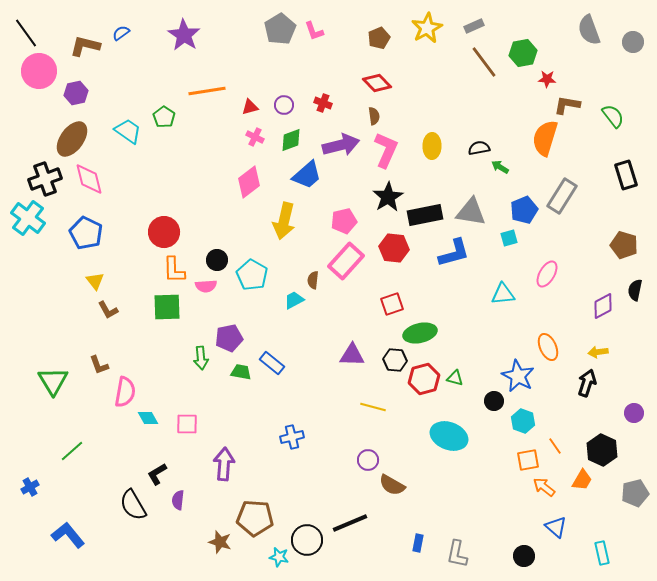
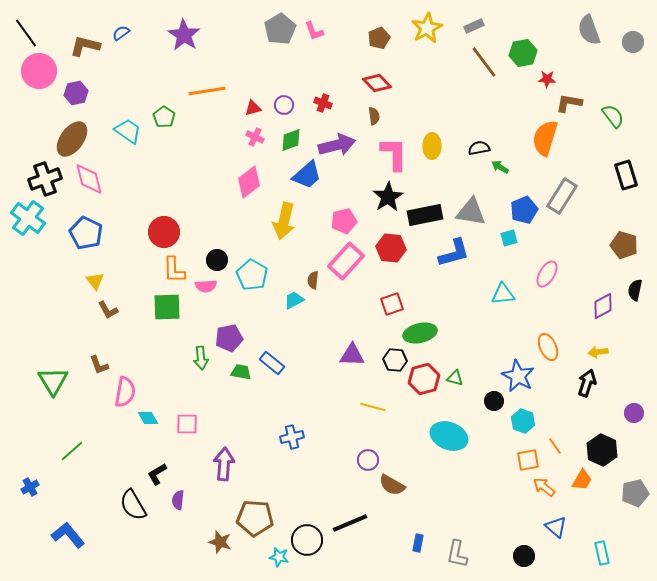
brown L-shape at (567, 105): moved 2 px right, 2 px up
red triangle at (250, 107): moved 3 px right, 1 px down
purple arrow at (341, 145): moved 4 px left
pink L-shape at (386, 150): moved 8 px right, 4 px down; rotated 24 degrees counterclockwise
red hexagon at (394, 248): moved 3 px left
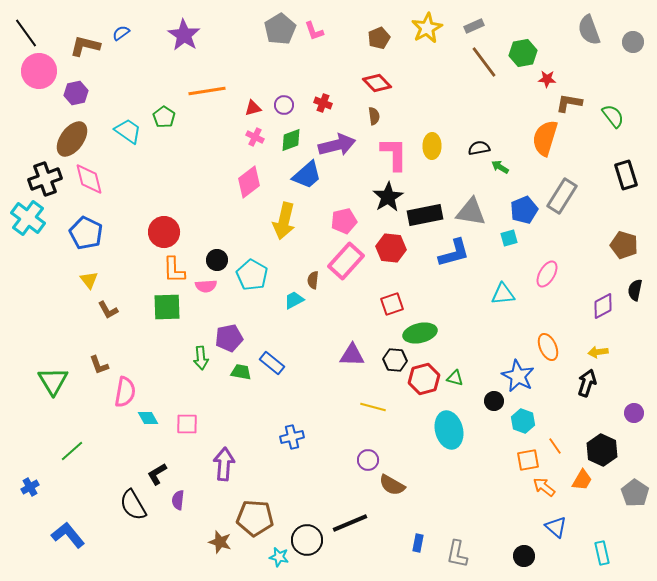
yellow triangle at (95, 281): moved 6 px left, 1 px up
cyan ellipse at (449, 436): moved 6 px up; rotated 54 degrees clockwise
gray pentagon at (635, 493): rotated 24 degrees counterclockwise
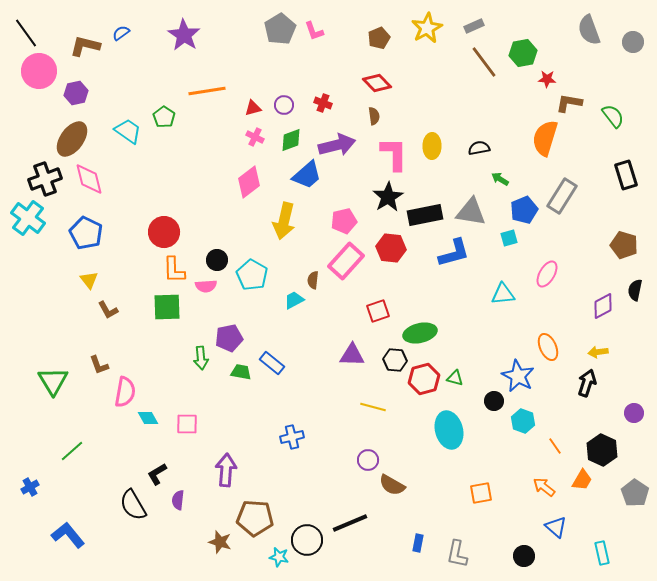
green arrow at (500, 167): moved 12 px down
red square at (392, 304): moved 14 px left, 7 px down
orange square at (528, 460): moved 47 px left, 33 px down
purple arrow at (224, 464): moved 2 px right, 6 px down
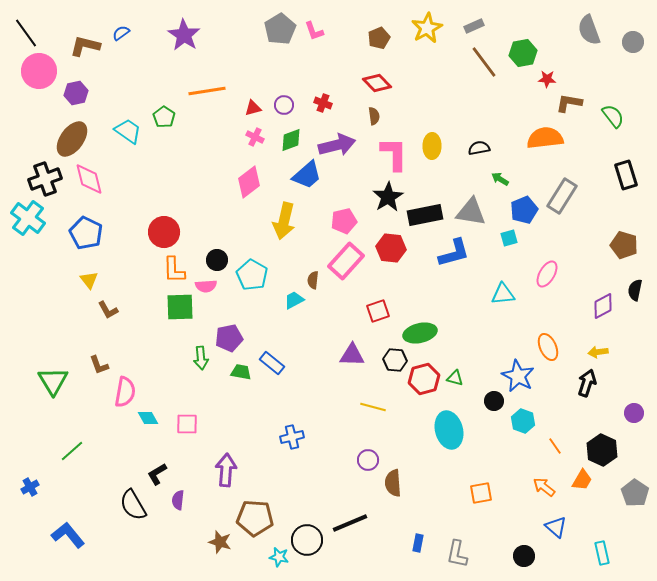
orange semicircle at (545, 138): rotated 66 degrees clockwise
green square at (167, 307): moved 13 px right
brown semicircle at (392, 485): moved 1 px right, 2 px up; rotated 56 degrees clockwise
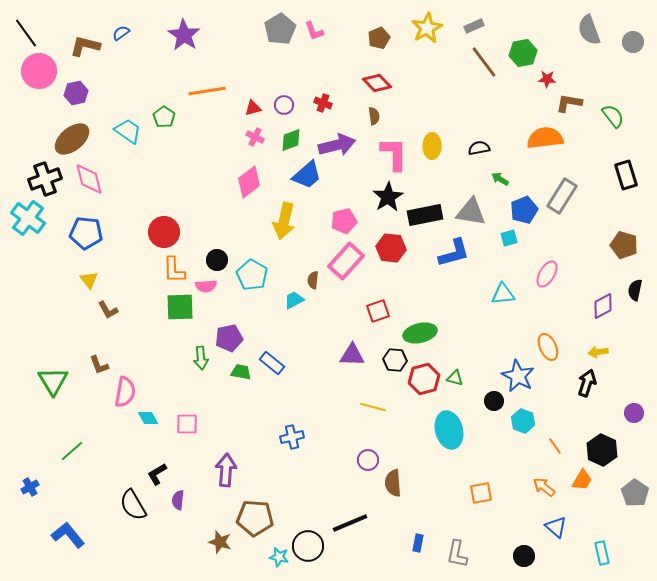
brown ellipse at (72, 139): rotated 15 degrees clockwise
blue pentagon at (86, 233): rotated 20 degrees counterclockwise
black circle at (307, 540): moved 1 px right, 6 px down
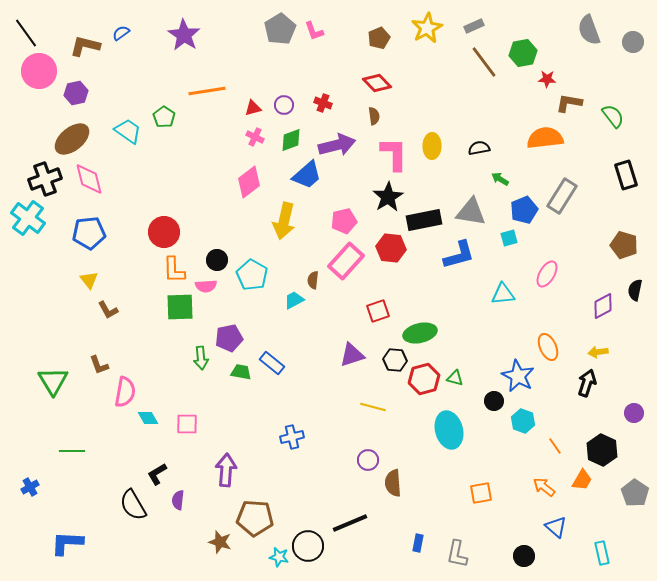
black rectangle at (425, 215): moved 1 px left, 5 px down
blue pentagon at (86, 233): moved 3 px right; rotated 12 degrees counterclockwise
blue L-shape at (454, 253): moved 5 px right, 2 px down
purple triangle at (352, 355): rotated 20 degrees counterclockwise
green line at (72, 451): rotated 40 degrees clockwise
blue L-shape at (68, 535): moved 1 px left, 8 px down; rotated 48 degrees counterclockwise
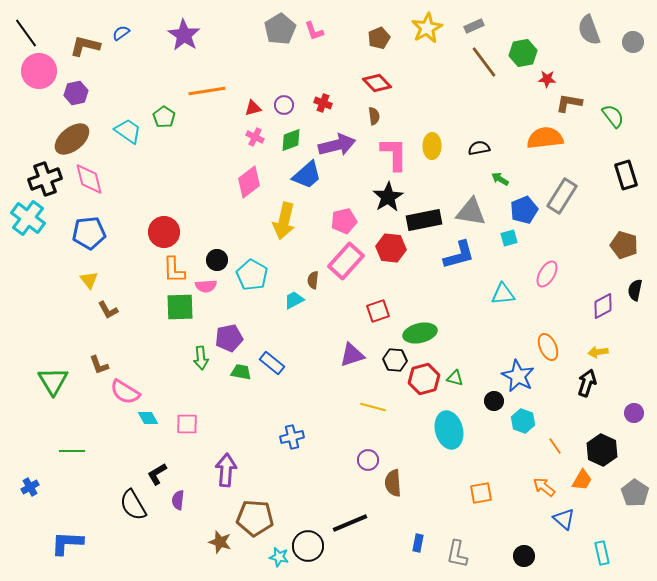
pink semicircle at (125, 392): rotated 112 degrees clockwise
blue triangle at (556, 527): moved 8 px right, 8 px up
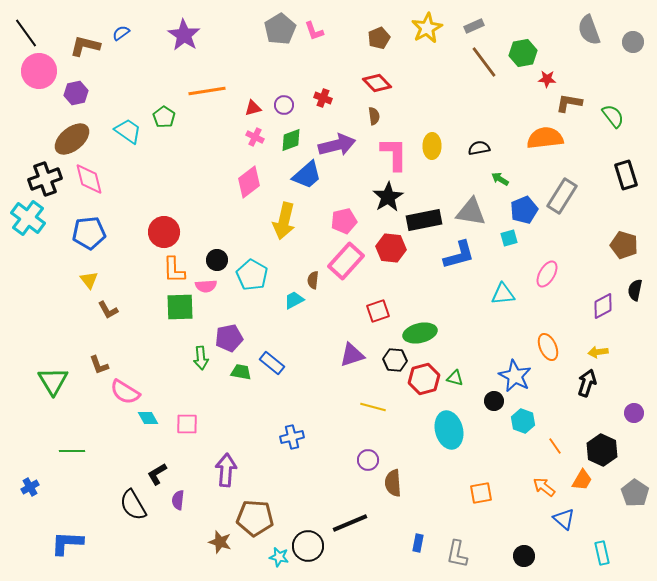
red cross at (323, 103): moved 5 px up
blue star at (518, 376): moved 3 px left
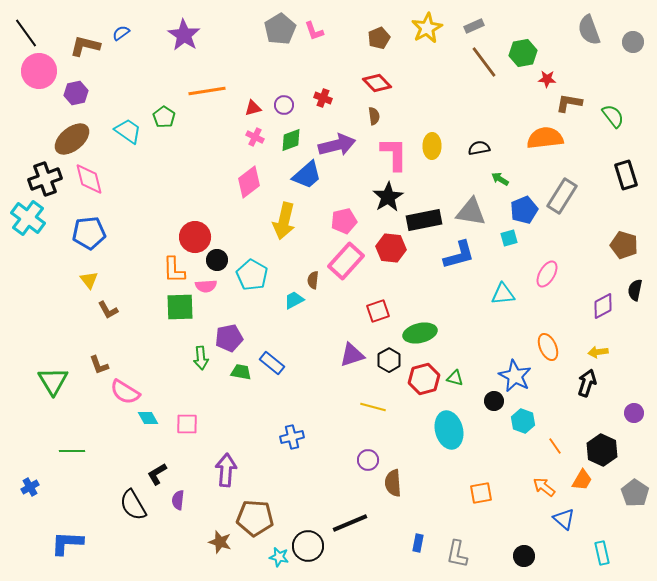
red circle at (164, 232): moved 31 px right, 5 px down
black hexagon at (395, 360): moved 6 px left; rotated 25 degrees clockwise
